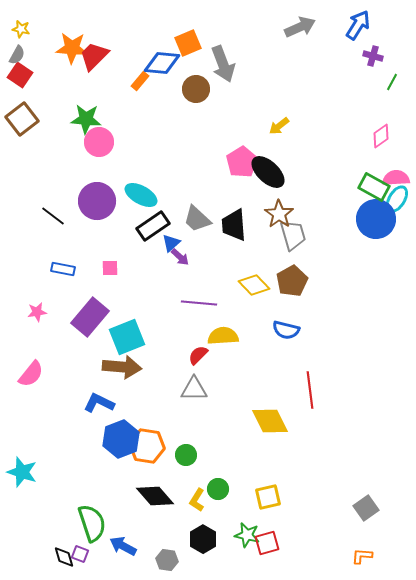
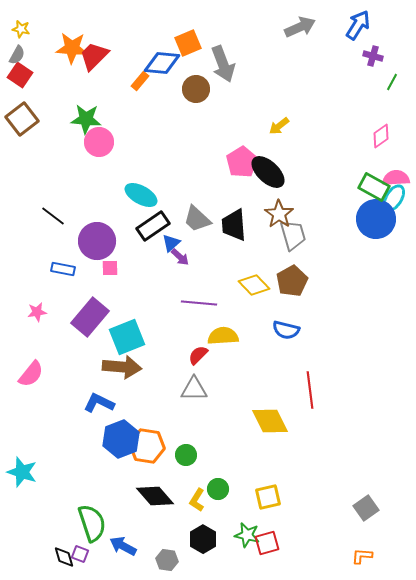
cyan ellipse at (397, 199): moved 3 px left, 1 px up
purple circle at (97, 201): moved 40 px down
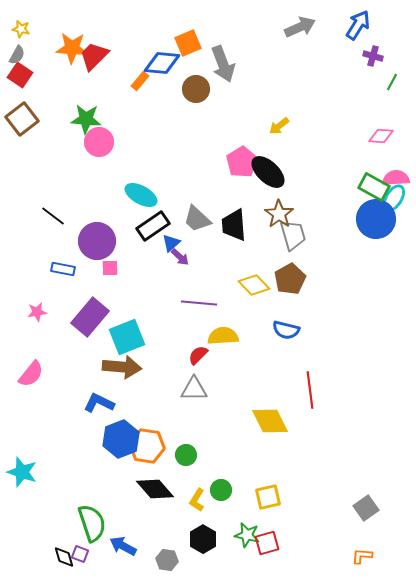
pink diamond at (381, 136): rotated 40 degrees clockwise
brown pentagon at (292, 281): moved 2 px left, 2 px up
green circle at (218, 489): moved 3 px right, 1 px down
black diamond at (155, 496): moved 7 px up
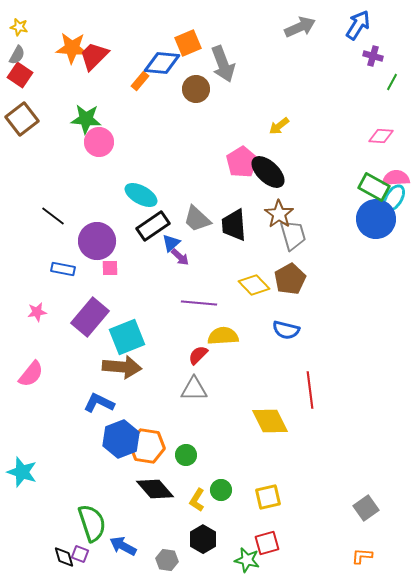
yellow star at (21, 29): moved 2 px left, 2 px up
green star at (247, 535): moved 25 px down
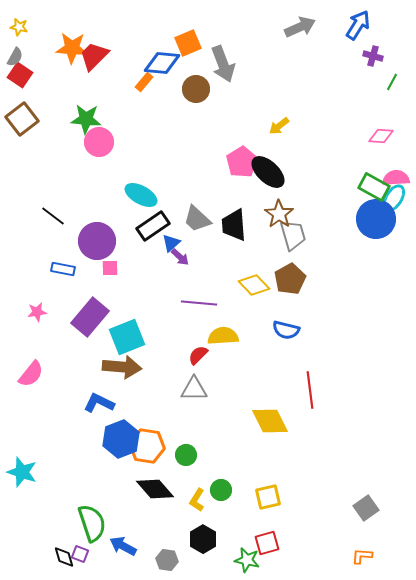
gray semicircle at (17, 55): moved 2 px left, 2 px down
orange rectangle at (140, 81): moved 4 px right, 1 px down
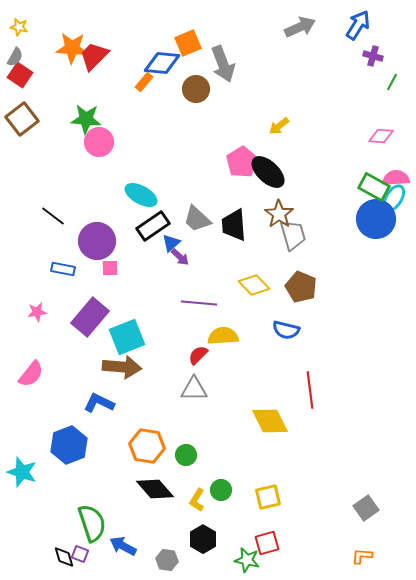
brown pentagon at (290, 279): moved 11 px right, 8 px down; rotated 20 degrees counterclockwise
blue hexagon at (121, 439): moved 52 px left, 6 px down
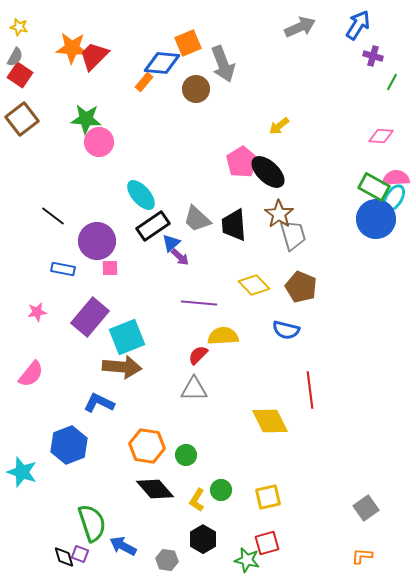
cyan ellipse at (141, 195): rotated 20 degrees clockwise
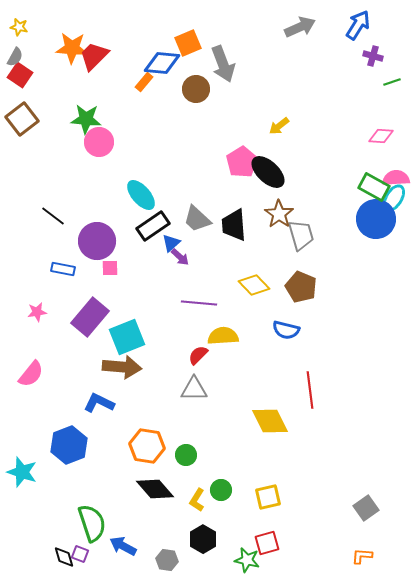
green line at (392, 82): rotated 42 degrees clockwise
gray trapezoid at (293, 235): moved 8 px right
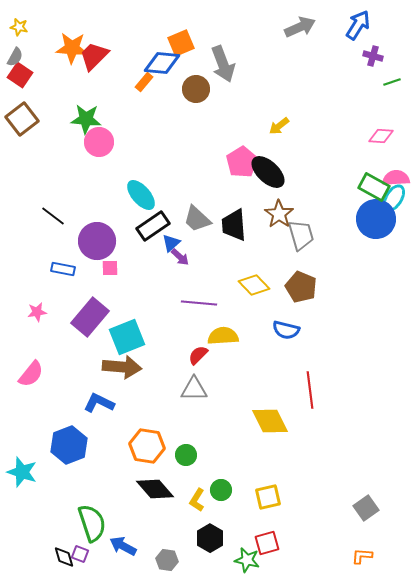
orange square at (188, 43): moved 7 px left
black hexagon at (203, 539): moved 7 px right, 1 px up
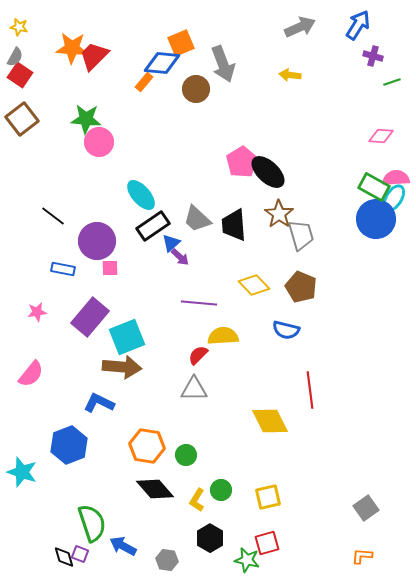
yellow arrow at (279, 126): moved 11 px right, 51 px up; rotated 45 degrees clockwise
